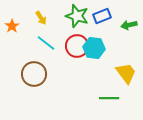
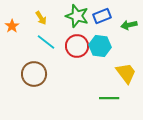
cyan line: moved 1 px up
cyan hexagon: moved 6 px right, 2 px up
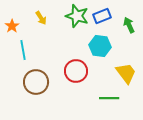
green arrow: rotated 77 degrees clockwise
cyan line: moved 23 px left, 8 px down; rotated 42 degrees clockwise
red circle: moved 1 px left, 25 px down
brown circle: moved 2 px right, 8 px down
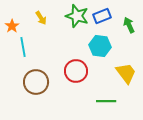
cyan line: moved 3 px up
green line: moved 3 px left, 3 px down
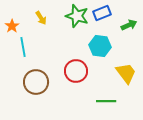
blue rectangle: moved 3 px up
green arrow: rotated 91 degrees clockwise
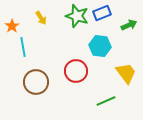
green line: rotated 24 degrees counterclockwise
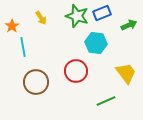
cyan hexagon: moved 4 px left, 3 px up
